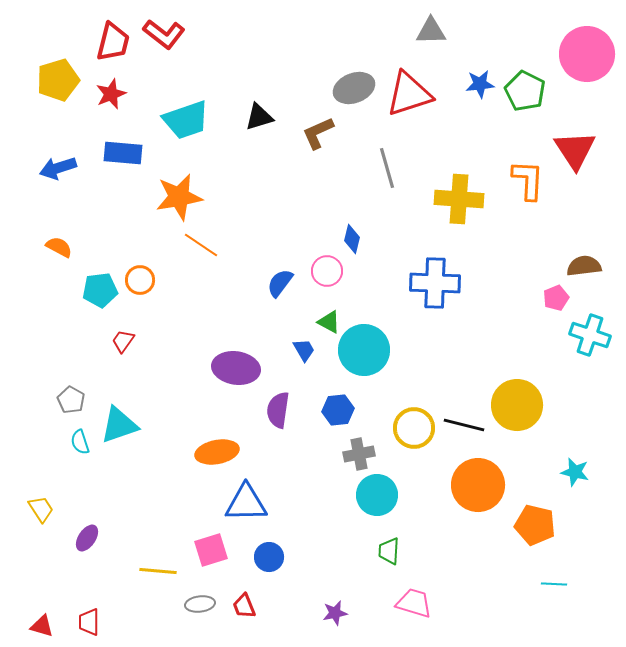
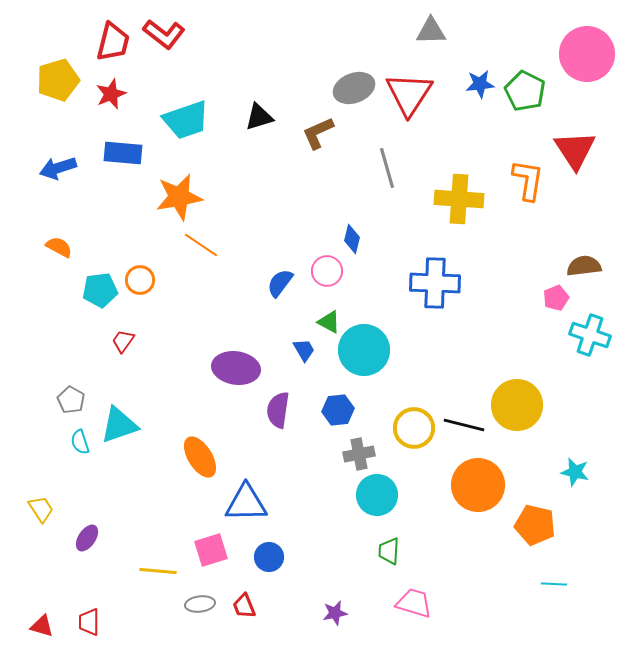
red triangle at (409, 94): rotated 39 degrees counterclockwise
orange L-shape at (528, 180): rotated 6 degrees clockwise
orange ellipse at (217, 452): moved 17 px left, 5 px down; rotated 69 degrees clockwise
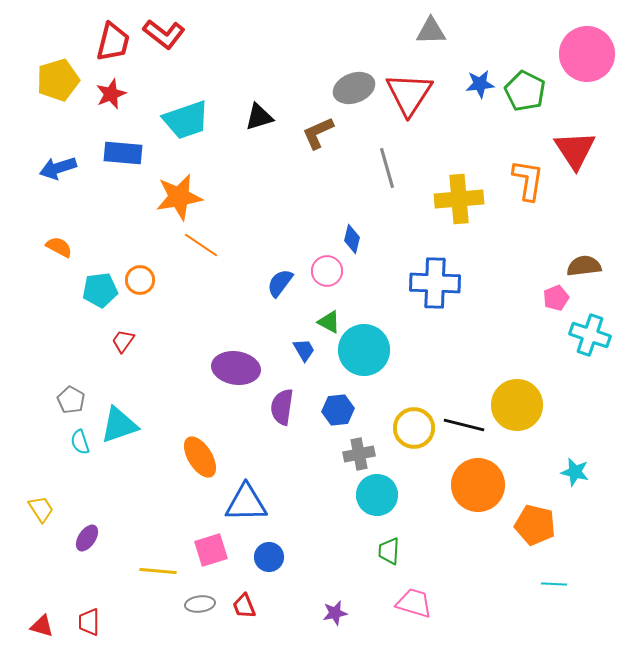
yellow cross at (459, 199): rotated 9 degrees counterclockwise
purple semicircle at (278, 410): moved 4 px right, 3 px up
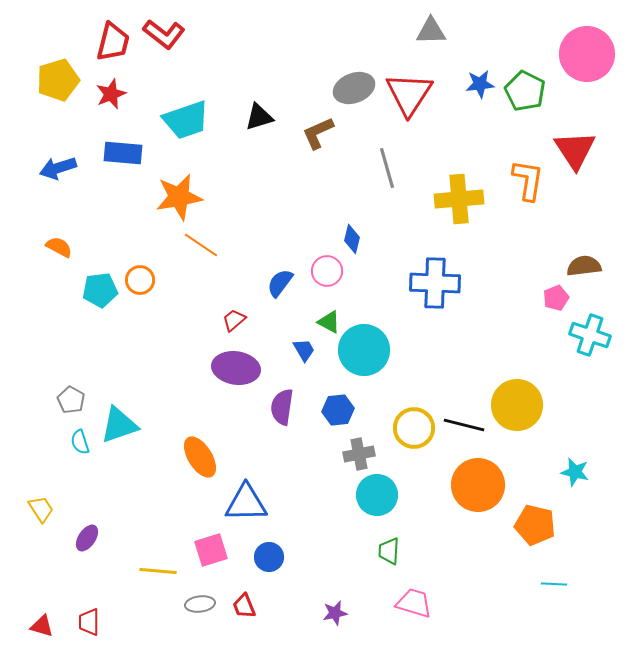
red trapezoid at (123, 341): moved 111 px right, 21 px up; rotated 15 degrees clockwise
